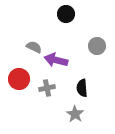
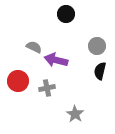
red circle: moved 1 px left, 2 px down
black semicircle: moved 18 px right, 17 px up; rotated 18 degrees clockwise
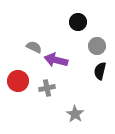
black circle: moved 12 px right, 8 px down
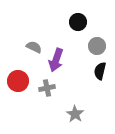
purple arrow: rotated 85 degrees counterclockwise
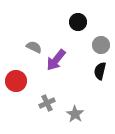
gray circle: moved 4 px right, 1 px up
purple arrow: rotated 20 degrees clockwise
red circle: moved 2 px left
gray cross: moved 15 px down; rotated 14 degrees counterclockwise
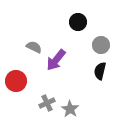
gray star: moved 5 px left, 5 px up
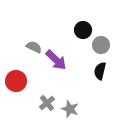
black circle: moved 5 px right, 8 px down
purple arrow: rotated 85 degrees counterclockwise
gray cross: rotated 14 degrees counterclockwise
gray star: rotated 12 degrees counterclockwise
